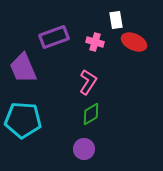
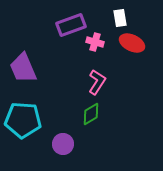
white rectangle: moved 4 px right, 2 px up
purple rectangle: moved 17 px right, 12 px up
red ellipse: moved 2 px left, 1 px down
pink L-shape: moved 9 px right
purple circle: moved 21 px left, 5 px up
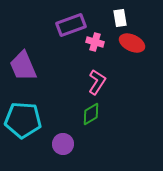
purple trapezoid: moved 2 px up
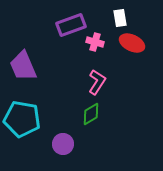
cyan pentagon: moved 1 px left, 1 px up; rotated 6 degrees clockwise
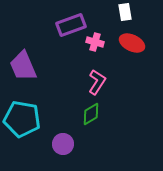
white rectangle: moved 5 px right, 6 px up
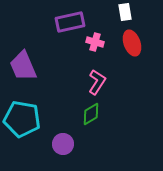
purple rectangle: moved 1 px left, 3 px up; rotated 8 degrees clockwise
red ellipse: rotated 45 degrees clockwise
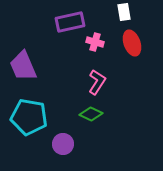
white rectangle: moved 1 px left
green diamond: rotated 55 degrees clockwise
cyan pentagon: moved 7 px right, 2 px up
